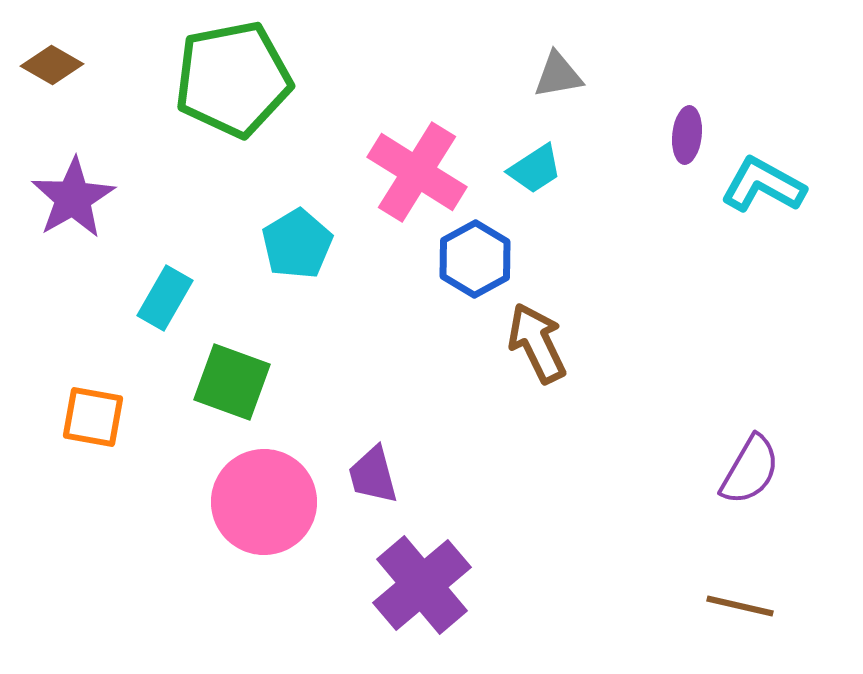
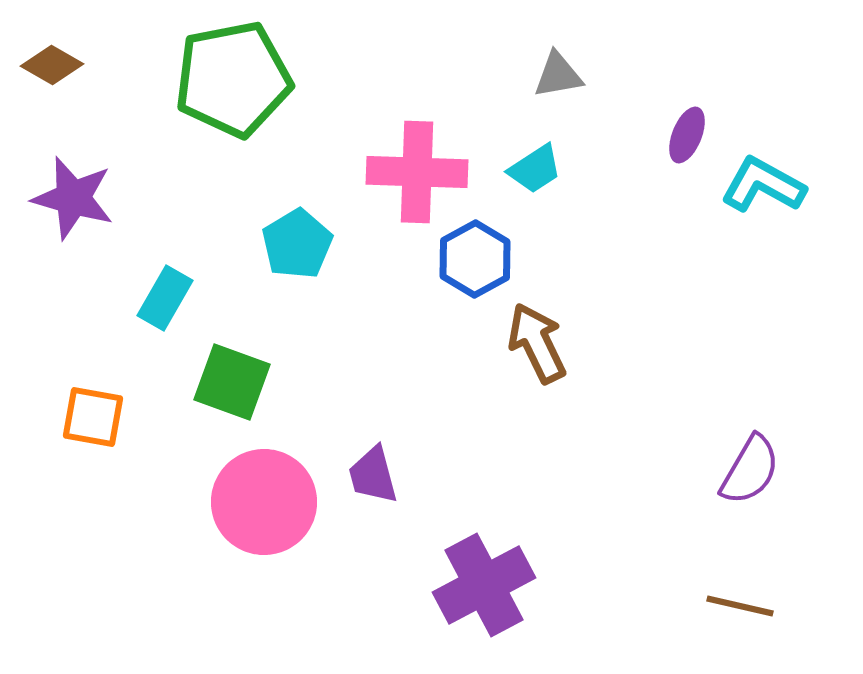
purple ellipse: rotated 16 degrees clockwise
pink cross: rotated 30 degrees counterclockwise
purple star: rotated 26 degrees counterclockwise
purple cross: moved 62 px right; rotated 12 degrees clockwise
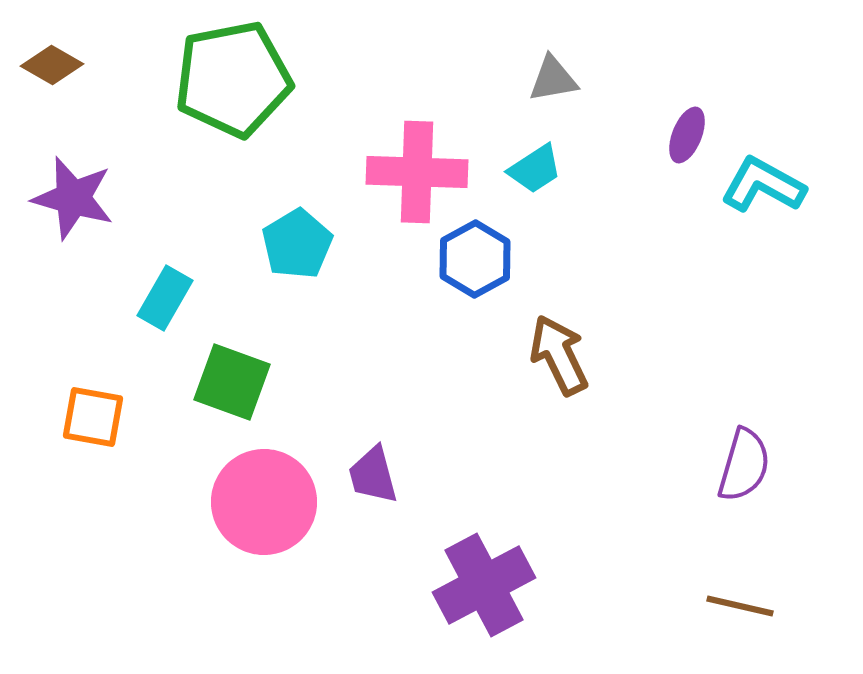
gray triangle: moved 5 px left, 4 px down
brown arrow: moved 22 px right, 12 px down
purple semicircle: moved 6 px left, 5 px up; rotated 14 degrees counterclockwise
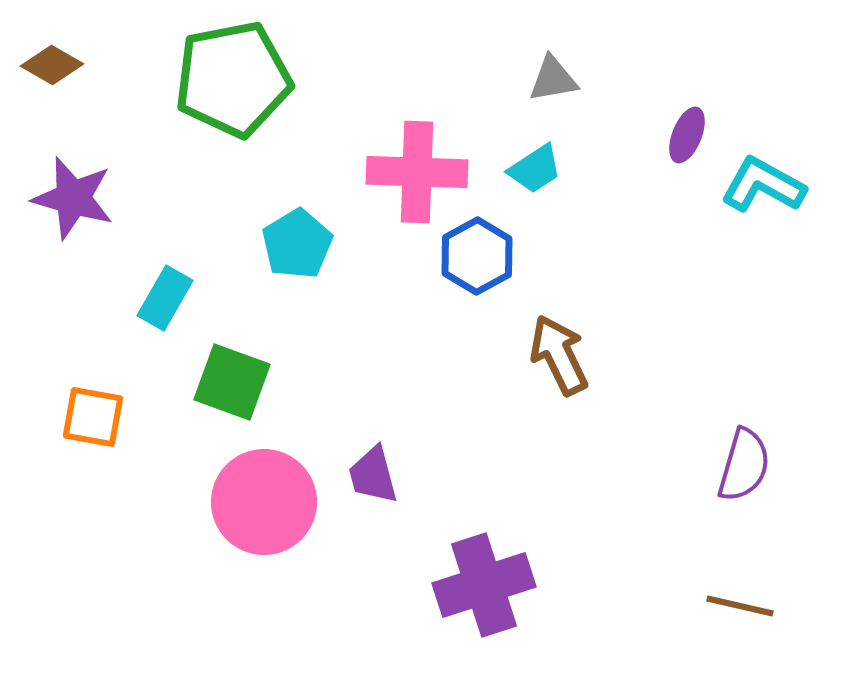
blue hexagon: moved 2 px right, 3 px up
purple cross: rotated 10 degrees clockwise
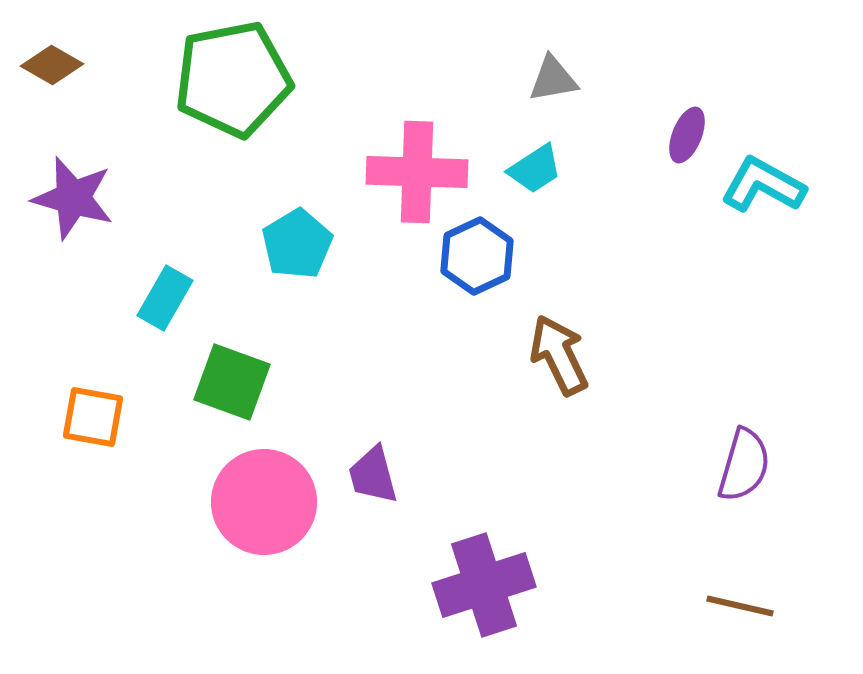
blue hexagon: rotated 4 degrees clockwise
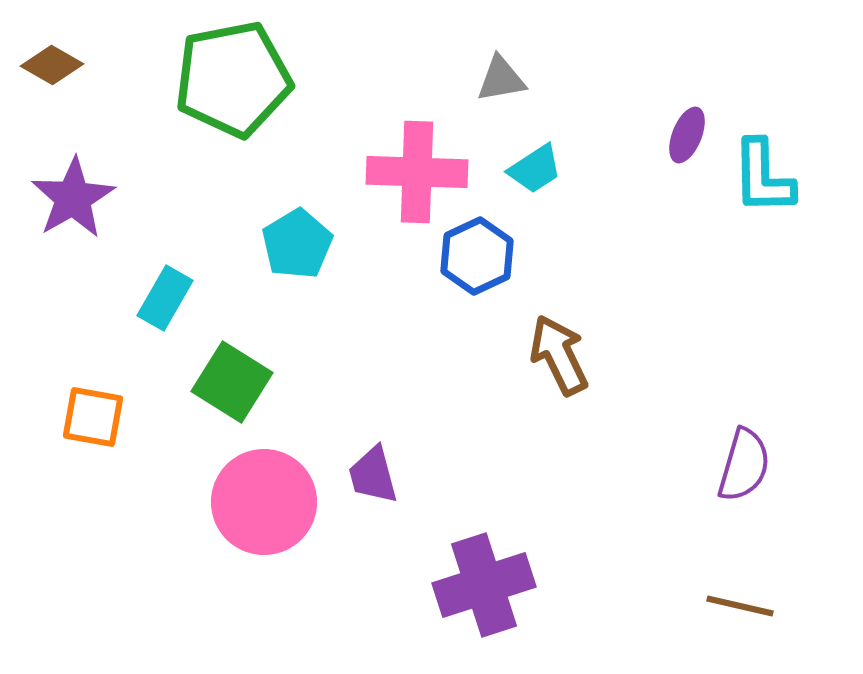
gray triangle: moved 52 px left
cyan L-shape: moved 8 px up; rotated 120 degrees counterclockwise
purple star: rotated 26 degrees clockwise
green square: rotated 12 degrees clockwise
